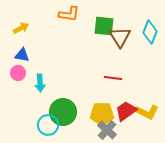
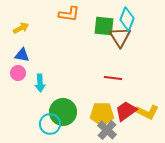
cyan diamond: moved 23 px left, 13 px up
cyan circle: moved 2 px right, 1 px up
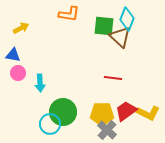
brown triangle: rotated 15 degrees counterclockwise
blue triangle: moved 9 px left
yellow L-shape: moved 1 px right, 1 px down
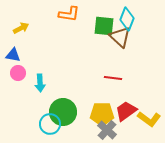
yellow L-shape: moved 1 px right, 6 px down; rotated 10 degrees clockwise
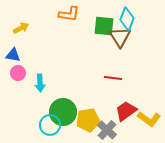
brown triangle: rotated 15 degrees clockwise
yellow pentagon: moved 14 px left, 6 px down; rotated 10 degrees counterclockwise
cyan circle: moved 1 px down
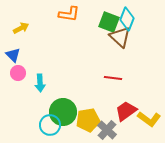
green square: moved 5 px right, 4 px up; rotated 15 degrees clockwise
brown triangle: rotated 15 degrees counterclockwise
blue triangle: rotated 35 degrees clockwise
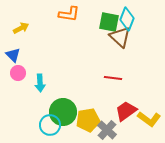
green square: rotated 10 degrees counterclockwise
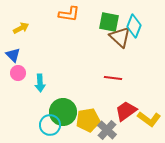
cyan diamond: moved 7 px right, 7 px down
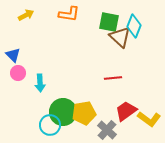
yellow arrow: moved 5 px right, 13 px up
red line: rotated 12 degrees counterclockwise
yellow pentagon: moved 4 px left, 7 px up
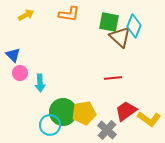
pink circle: moved 2 px right
